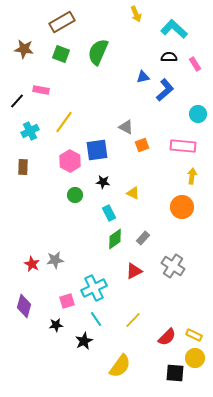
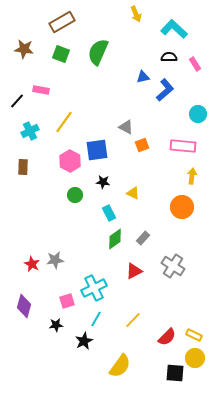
cyan line at (96, 319): rotated 63 degrees clockwise
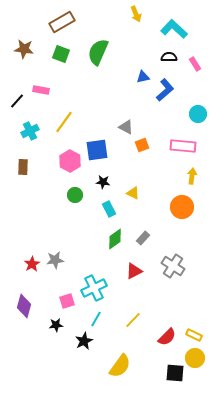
cyan rectangle at (109, 213): moved 4 px up
red star at (32, 264): rotated 14 degrees clockwise
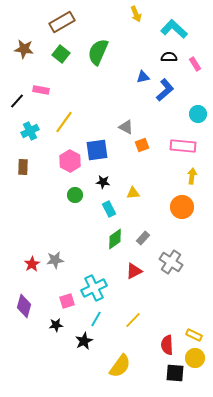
green square at (61, 54): rotated 18 degrees clockwise
yellow triangle at (133, 193): rotated 32 degrees counterclockwise
gray cross at (173, 266): moved 2 px left, 4 px up
red semicircle at (167, 337): moved 8 px down; rotated 132 degrees clockwise
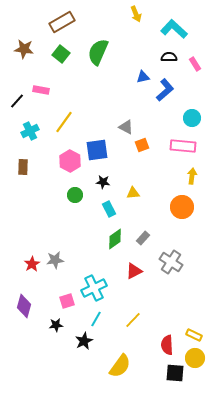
cyan circle at (198, 114): moved 6 px left, 4 px down
